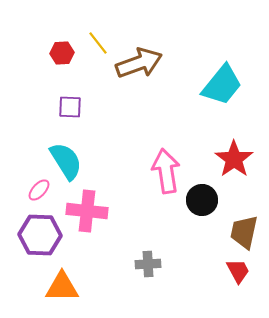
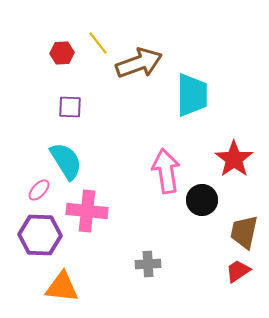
cyan trapezoid: moved 30 px left, 10 px down; rotated 39 degrees counterclockwise
red trapezoid: rotated 96 degrees counterclockwise
orange triangle: rotated 6 degrees clockwise
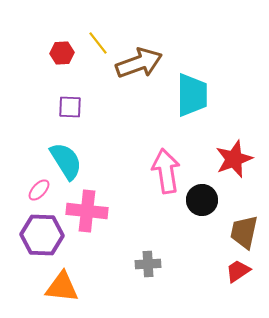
red star: rotated 15 degrees clockwise
purple hexagon: moved 2 px right
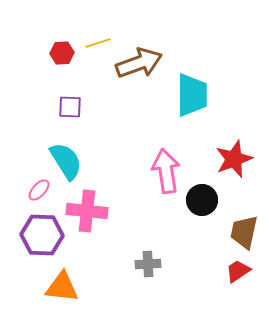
yellow line: rotated 70 degrees counterclockwise
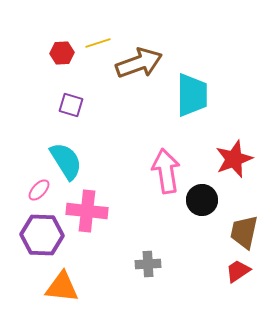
purple square: moved 1 px right, 2 px up; rotated 15 degrees clockwise
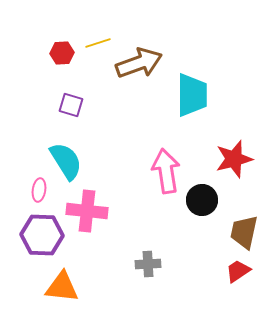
red star: rotated 6 degrees clockwise
pink ellipse: rotated 35 degrees counterclockwise
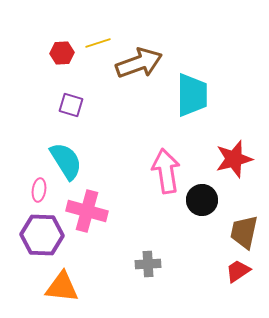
pink cross: rotated 9 degrees clockwise
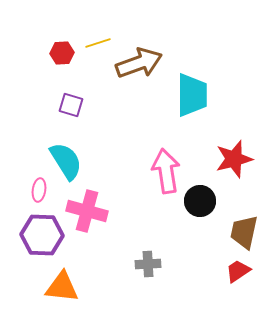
black circle: moved 2 px left, 1 px down
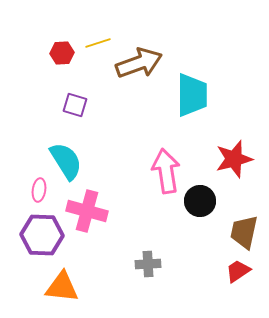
purple square: moved 4 px right
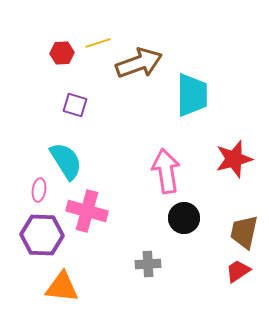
black circle: moved 16 px left, 17 px down
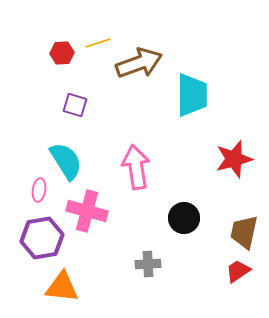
pink arrow: moved 30 px left, 4 px up
purple hexagon: moved 3 px down; rotated 12 degrees counterclockwise
